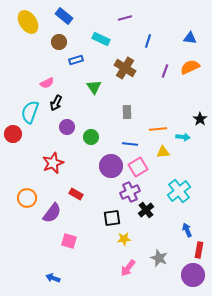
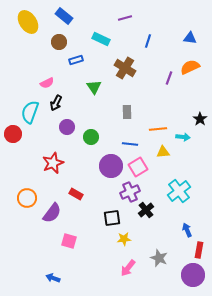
purple line at (165, 71): moved 4 px right, 7 px down
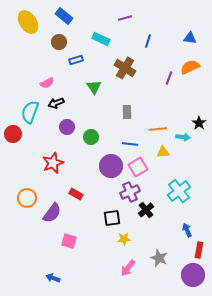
black arrow at (56, 103): rotated 42 degrees clockwise
black star at (200, 119): moved 1 px left, 4 px down
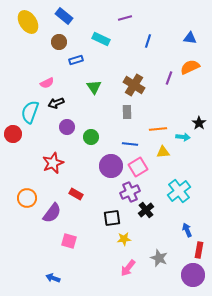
brown cross at (125, 68): moved 9 px right, 17 px down
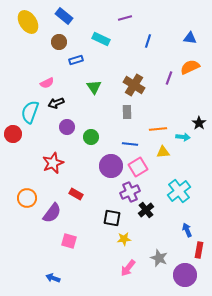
black square at (112, 218): rotated 18 degrees clockwise
purple circle at (193, 275): moved 8 px left
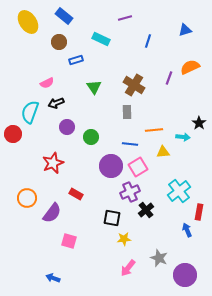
blue triangle at (190, 38): moved 5 px left, 8 px up; rotated 24 degrees counterclockwise
orange line at (158, 129): moved 4 px left, 1 px down
red rectangle at (199, 250): moved 38 px up
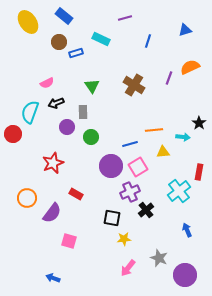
blue rectangle at (76, 60): moved 7 px up
green triangle at (94, 87): moved 2 px left, 1 px up
gray rectangle at (127, 112): moved 44 px left
blue line at (130, 144): rotated 21 degrees counterclockwise
red rectangle at (199, 212): moved 40 px up
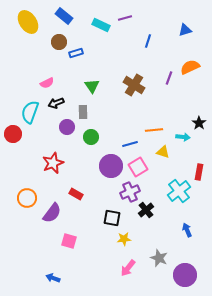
cyan rectangle at (101, 39): moved 14 px up
yellow triangle at (163, 152): rotated 24 degrees clockwise
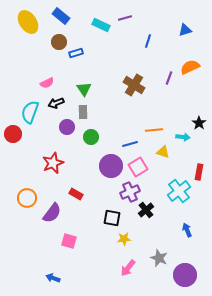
blue rectangle at (64, 16): moved 3 px left
green triangle at (92, 86): moved 8 px left, 3 px down
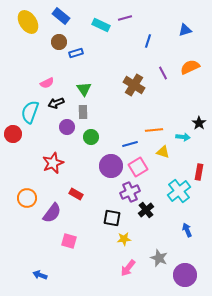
purple line at (169, 78): moved 6 px left, 5 px up; rotated 48 degrees counterclockwise
blue arrow at (53, 278): moved 13 px left, 3 px up
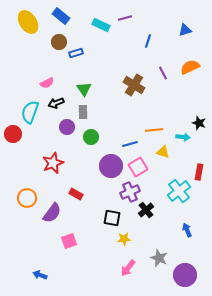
black star at (199, 123): rotated 16 degrees counterclockwise
pink square at (69, 241): rotated 35 degrees counterclockwise
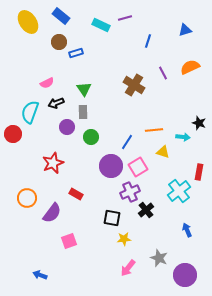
blue line at (130, 144): moved 3 px left, 2 px up; rotated 42 degrees counterclockwise
